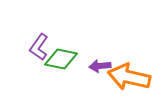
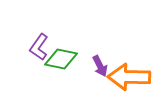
purple arrow: rotated 110 degrees counterclockwise
orange arrow: rotated 12 degrees counterclockwise
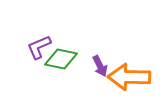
purple L-shape: rotated 32 degrees clockwise
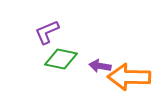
purple L-shape: moved 8 px right, 15 px up
purple arrow: rotated 125 degrees clockwise
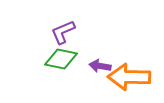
purple L-shape: moved 16 px right
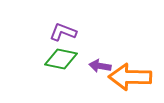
purple L-shape: rotated 44 degrees clockwise
orange arrow: moved 1 px right
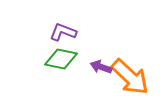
purple arrow: moved 1 px right, 1 px down; rotated 10 degrees clockwise
orange arrow: rotated 138 degrees counterclockwise
